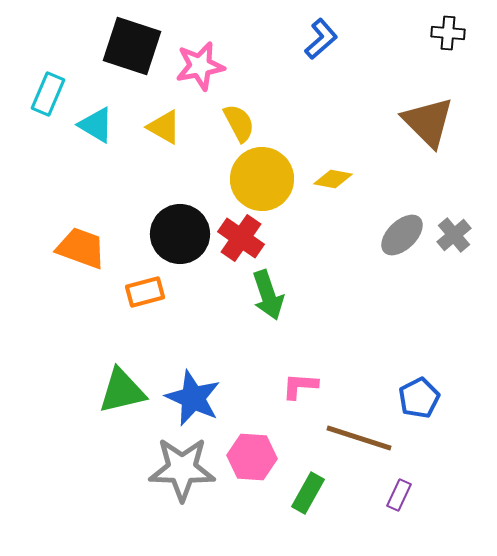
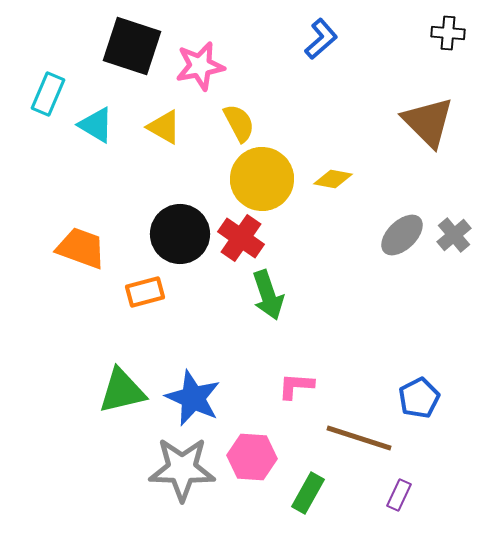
pink L-shape: moved 4 px left
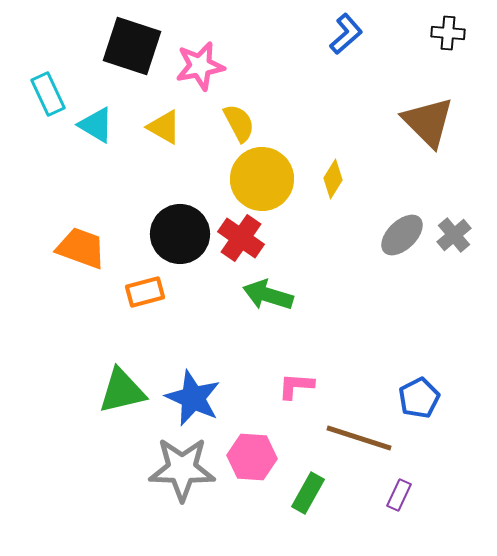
blue L-shape: moved 25 px right, 5 px up
cyan rectangle: rotated 48 degrees counterclockwise
yellow diamond: rotated 69 degrees counterclockwise
green arrow: rotated 126 degrees clockwise
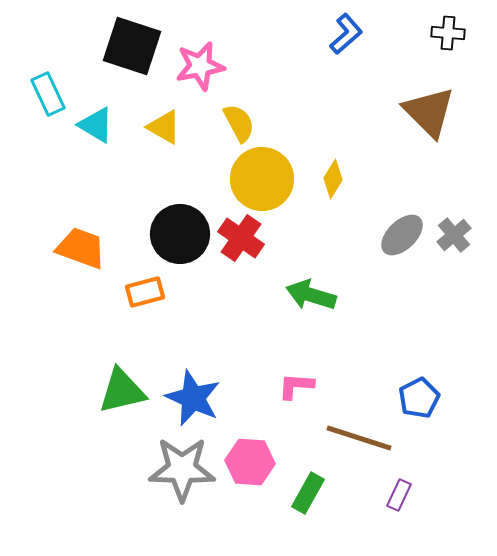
brown triangle: moved 1 px right, 10 px up
green arrow: moved 43 px right
pink hexagon: moved 2 px left, 5 px down
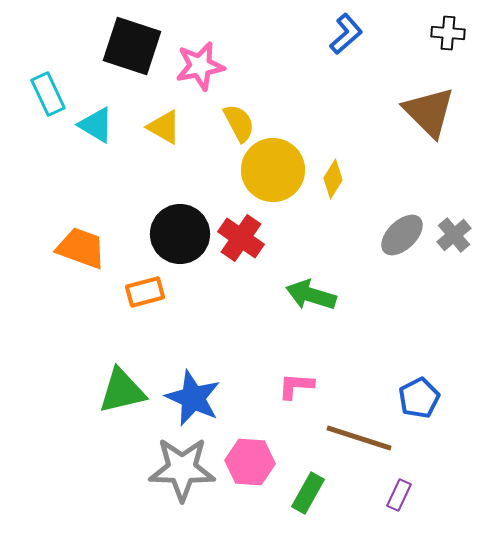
yellow circle: moved 11 px right, 9 px up
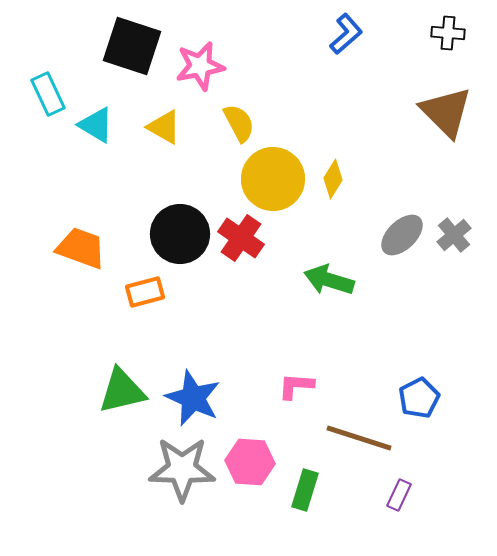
brown triangle: moved 17 px right
yellow circle: moved 9 px down
green arrow: moved 18 px right, 15 px up
green rectangle: moved 3 px left, 3 px up; rotated 12 degrees counterclockwise
